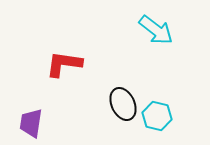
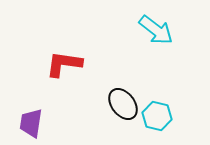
black ellipse: rotated 12 degrees counterclockwise
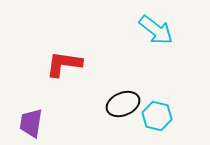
black ellipse: rotated 76 degrees counterclockwise
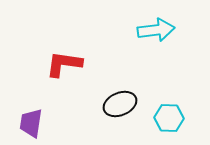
cyan arrow: rotated 45 degrees counterclockwise
black ellipse: moved 3 px left
cyan hexagon: moved 12 px right, 2 px down; rotated 12 degrees counterclockwise
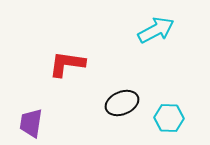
cyan arrow: rotated 21 degrees counterclockwise
red L-shape: moved 3 px right
black ellipse: moved 2 px right, 1 px up
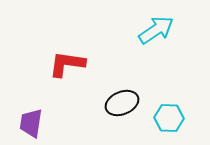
cyan arrow: rotated 6 degrees counterclockwise
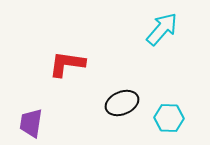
cyan arrow: moved 6 px right, 1 px up; rotated 15 degrees counterclockwise
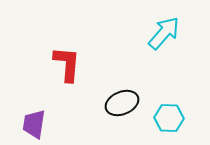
cyan arrow: moved 2 px right, 4 px down
red L-shape: rotated 87 degrees clockwise
purple trapezoid: moved 3 px right, 1 px down
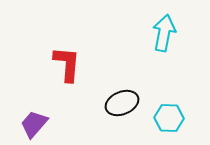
cyan arrow: rotated 30 degrees counterclockwise
purple trapezoid: rotated 32 degrees clockwise
